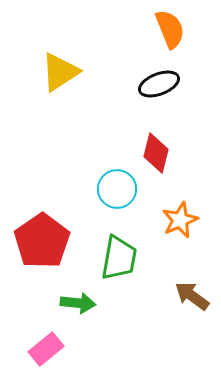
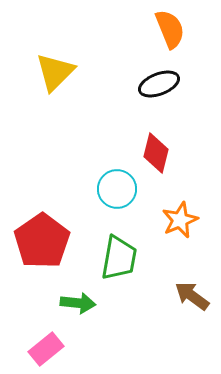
yellow triangle: moved 5 px left; rotated 12 degrees counterclockwise
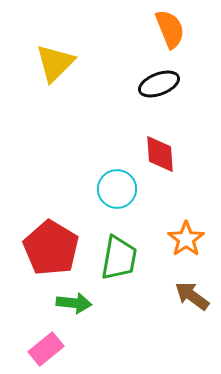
yellow triangle: moved 9 px up
red diamond: moved 4 px right, 1 px down; rotated 18 degrees counterclockwise
orange star: moved 6 px right, 19 px down; rotated 12 degrees counterclockwise
red pentagon: moved 9 px right, 7 px down; rotated 6 degrees counterclockwise
green arrow: moved 4 px left
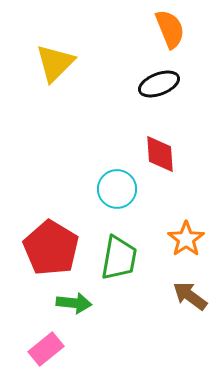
brown arrow: moved 2 px left
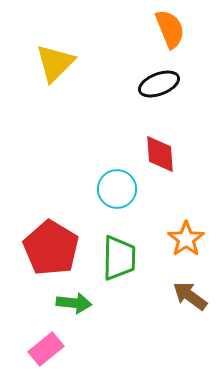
green trapezoid: rotated 9 degrees counterclockwise
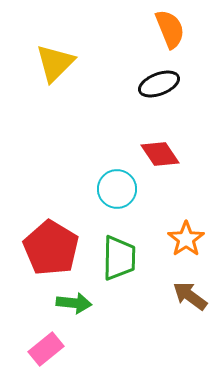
red diamond: rotated 30 degrees counterclockwise
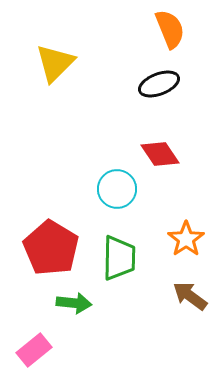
pink rectangle: moved 12 px left, 1 px down
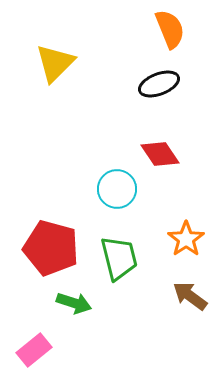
red pentagon: rotated 16 degrees counterclockwise
green trapezoid: rotated 15 degrees counterclockwise
green arrow: rotated 12 degrees clockwise
